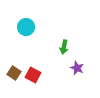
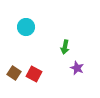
green arrow: moved 1 px right
red square: moved 1 px right, 1 px up
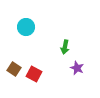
brown square: moved 4 px up
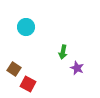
green arrow: moved 2 px left, 5 px down
red square: moved 6 px left, 10 px down
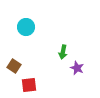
brown square: moved 3 px up
red square: moved 1 px right, 1 px down; rotated 35 degrees counterclockwise
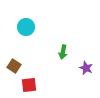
purple star: moved 9 px right
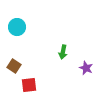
cyan circle: moved 9 px left
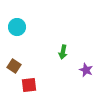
purple star: moved 2 px down
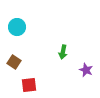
brown square: moved 4 px up
